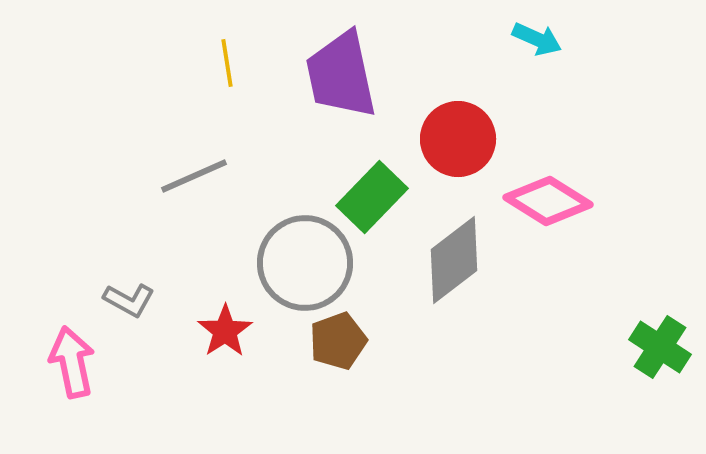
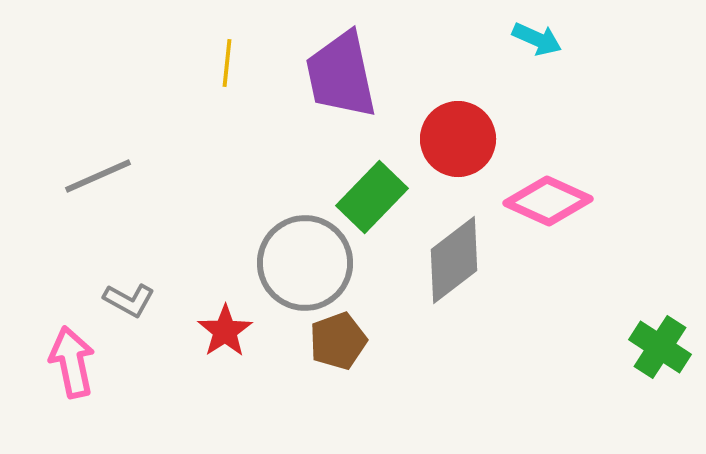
yellow line: rotated 15 degrees clockwise
gray line: moved 96 px left
pink diamond: rotated 8 degrees counterclockwise
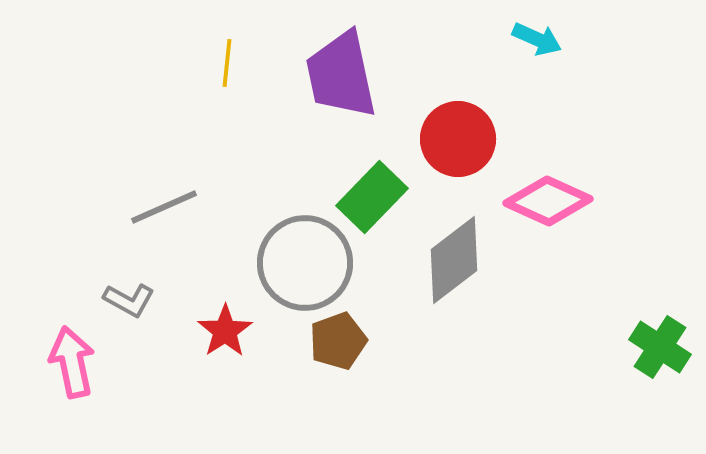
gray line: moved 66 px right, 31 px down
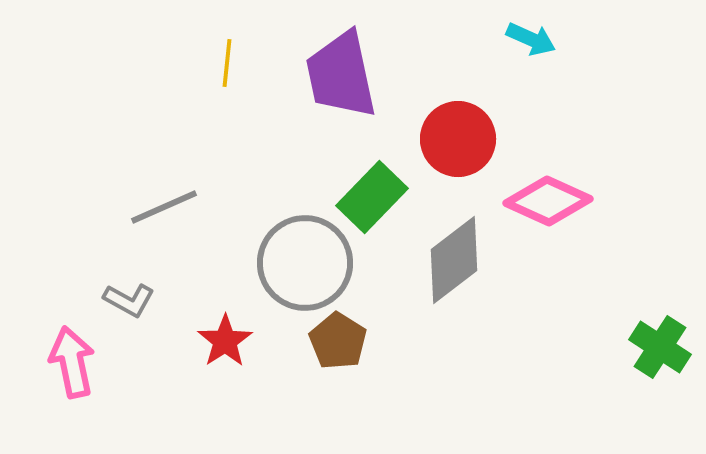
cyan arrow: moved 6 px left
red star: moved 10 px down
brown pentagon: rotated 20 degrees counterclockwise
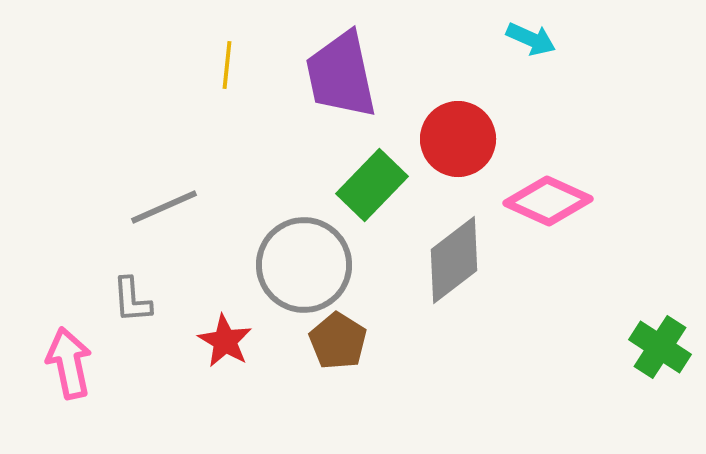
yellow line: moved 2 px down
green rectangle: moved 12 px up
gray circle: moved 1 px left, 2 px down
gray L-shape: moved 3 px right; rotated 57 degrees clockwise
red star: rotated 8 degrees counterclockwise
pink arrow: moved 3 px left, 1 px down
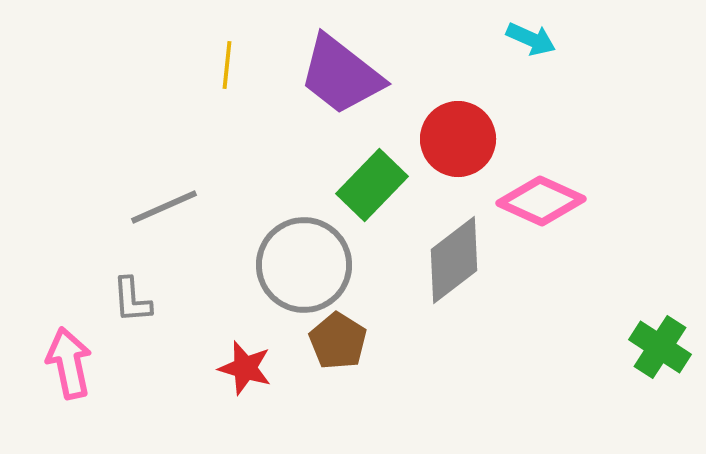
purple trapezoid: rotated 40 degrees counterclockwise
pink diamond: moved 7 px left
red star: moved 20 px right, 27 px down; rotated 14 degrees counterclockwise
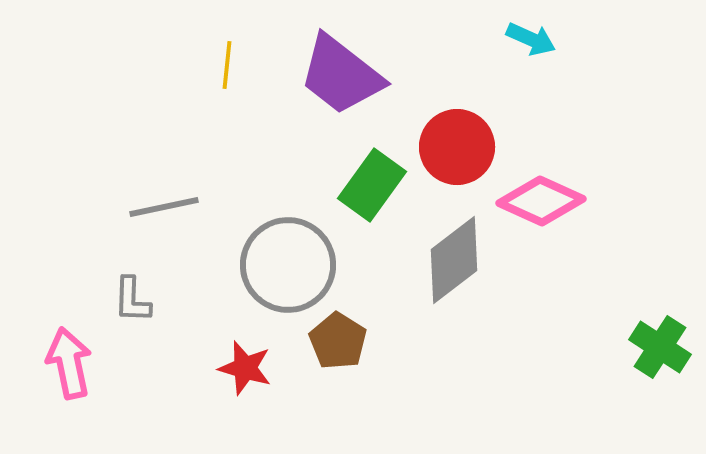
red circle: moved 1 px left, 8 px down
green rectangle: rotated 8 degrees counterclockwise
gray line: rotated 12 degrees clockwise
gray circle: moved 16 px left
gray L-shape: rotated 6 degrees clockwise
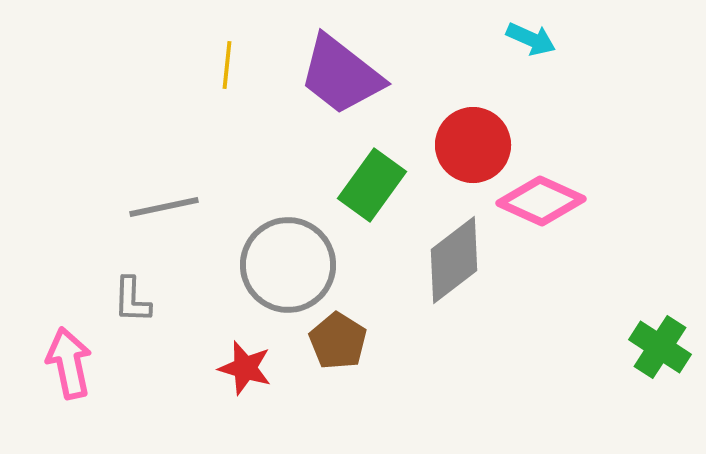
red circle: moved 16 px right, 2 px up
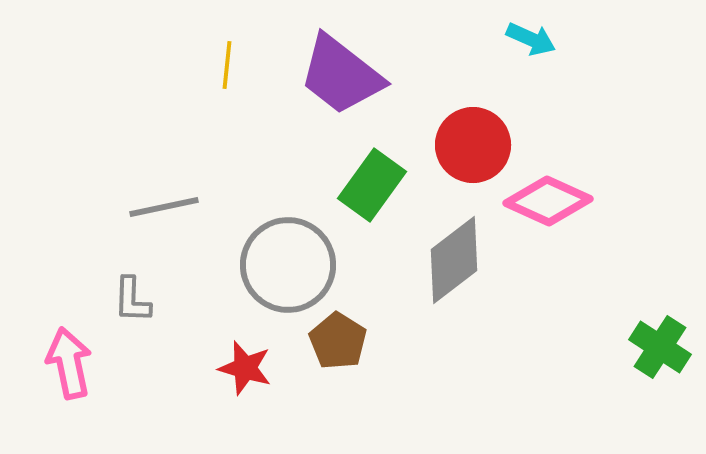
pink diamond: moved 7 px right
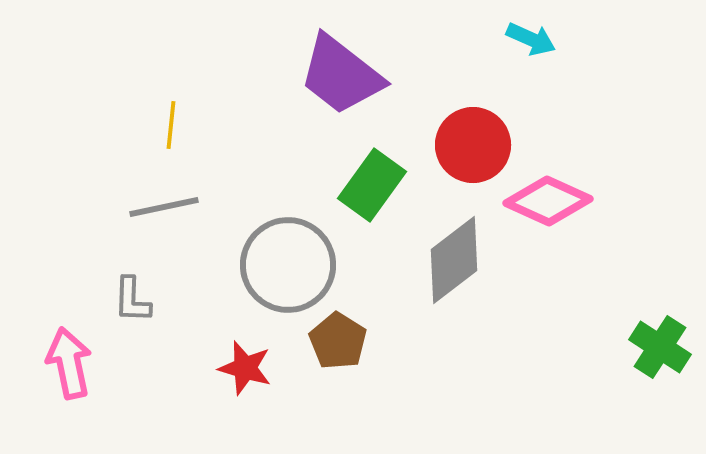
yellow line: moved 56 px left, 60 px down
